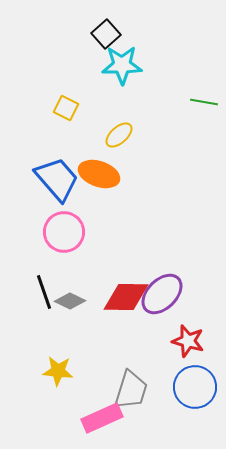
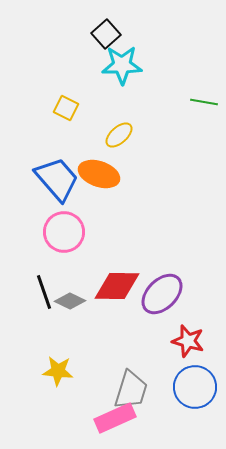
red diamond: moved 9 px left, 11 px up
pink rectangle: moved 13 px right
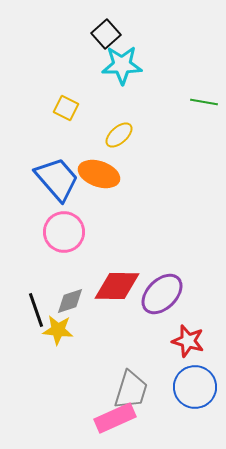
black line: moved 8 px left, 18 px down
gray diamond: rotated 44 degrees counterclockwise
yellow star: moved 41 px up
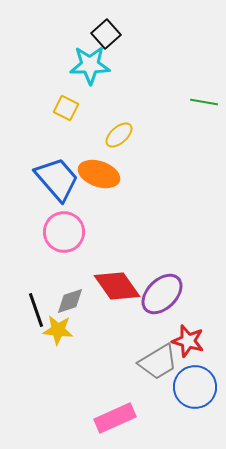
cyan star: moved 32 px left
red diamond: rotated 54 degrees clockwise
gray trapezoid: moved 27 px right, 28 px up; rotated 42 degrees clockwise
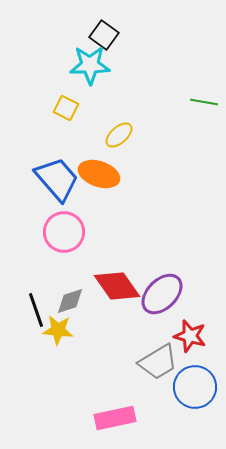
black square: moved 2 px left, 1 px down; rotated 12 degrees counterclockwise
red star: moved 2 px right, 5 px up
pink rectangle: rotated 12 degrees clockwise
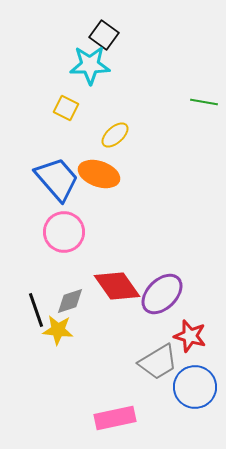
yellow ellipse: moved 4 px left
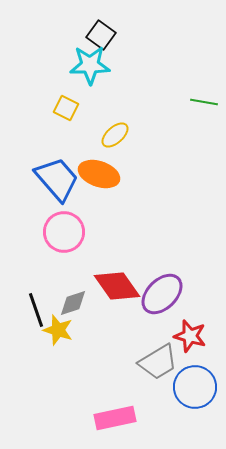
black square: moved 3 px left
gray diamond: moved 3 px right, 2 px down
yellow star: rotated 12 degrees clockwise
